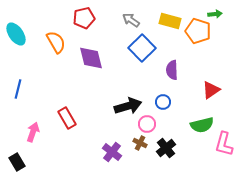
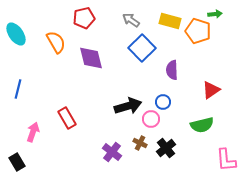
pink circle: moved 4 px right, 5 px up
pink L-shape: moved 2 px right, 16 px down; rotated 20 degrees counterclockwise
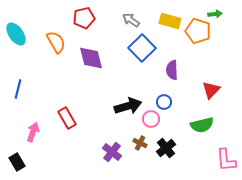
red triangle: rotated 12 degrees counterclockwise
blue circle: moved 1 px right
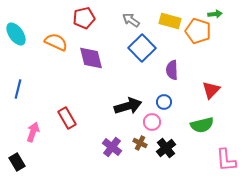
orange semicircle: rotated 35 degrees counterclockwise
pink circle: moved 1 px right, 3 px down
purple cross: moved 5 px up
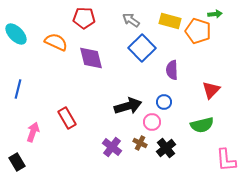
red pentagon: rotated 15 degrees clockwise
cyan ellipse: rotated 10 degrees counterclockwise
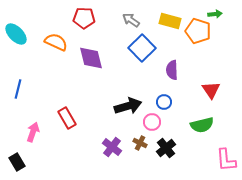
red triangle: rotated 18 degrees counterclockwise
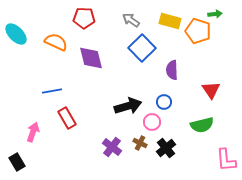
blue line: moved 34 px right, 2 px down; rotated 66 degrees clockwise
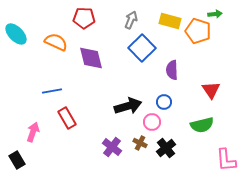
gray arrow: rotated 78 degrees clockwise
black rectangle: moved 2 px up
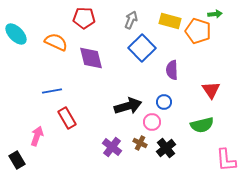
pink arrow: moved 4 px right, 4 px down
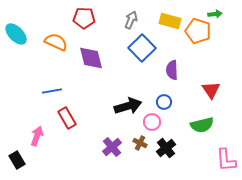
purple cross: rotated 12 degrees clockwise
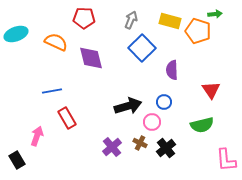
cyan ellipse: rotated 65 degrees counterclockwise
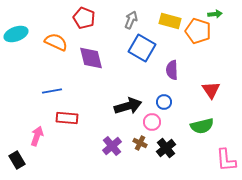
red pentagon: rotated 20 degrees clockwise
blue square: rotated 16 degrees counterclockwise
red rectangle: rotated 55 degrees counterclockwise
green semicircle: moved 1 px down
purple cross: moved 1 px up
